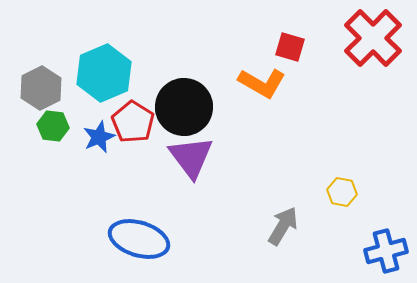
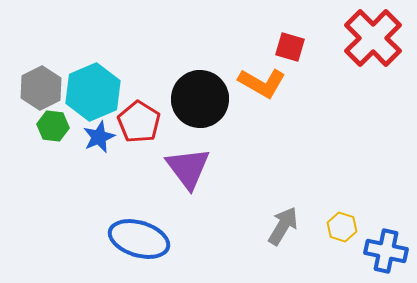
cyan hexagon: moved 11 px left, 19 px down
black circle: moved 16 px right, 8 px up
red pentagon: moved 6 px right
purple triangle: moved 3 px left, 11 px down
yellow hexagon: moved 35 px down; rotated 8 degrees clockwise
blue cross: rotated 27 degrees clockwise
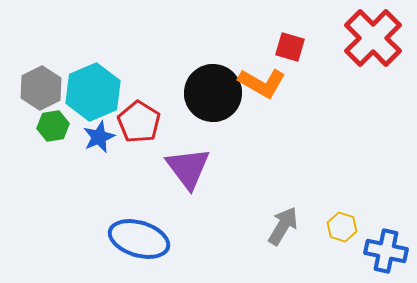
black circle: moved 13 px right, 6 px up
green hexagon: rotated 16 degrees counterclockwise
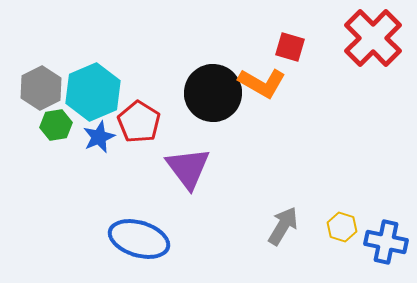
green hexagon: moved 3 px right, 1 px up
blue cross: moved 9 px up
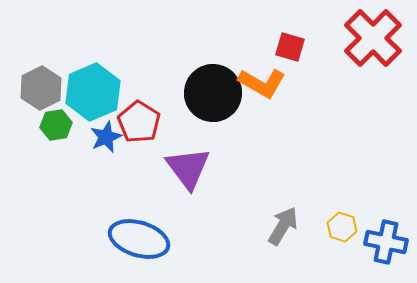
blue star: moved 7 px right
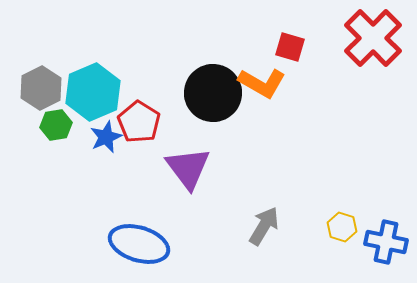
gray arrow: moved 19 px left
blue ellipse: moved 5 px down
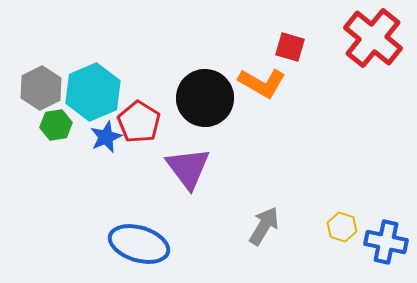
red cross: rotated 6 degrees counterclockwise
black circle: moved 8 px left, 5 px down
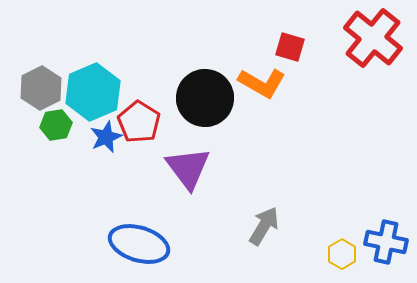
yellow hexagon: moved 27 px down; rotated 12 degrees clockwise
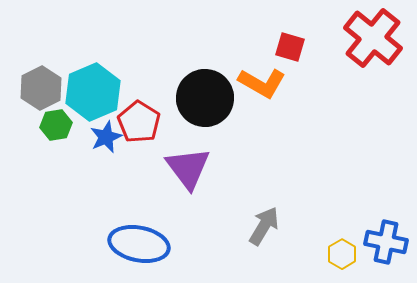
blue ellipse: rotated 6 degrees counterclockwise
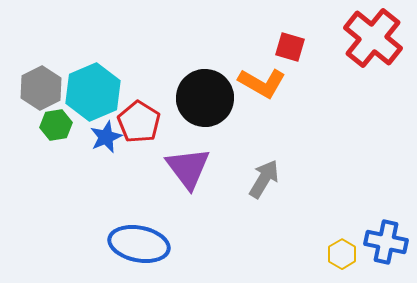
gray arrow: moved 47 px up
